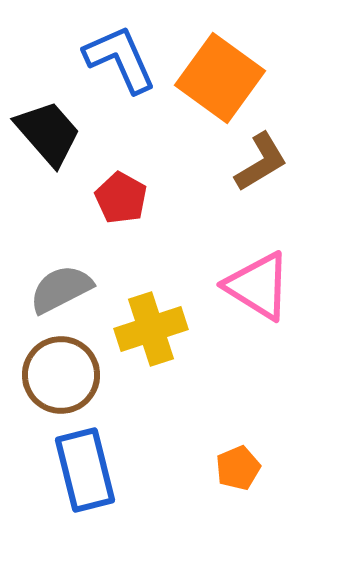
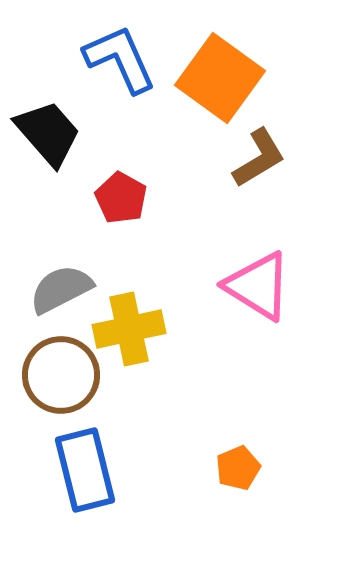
brown L-shape: moved 2 px left, 4 px up
yellow cross: moved 22 px left; rotated 6 degrees clockwise
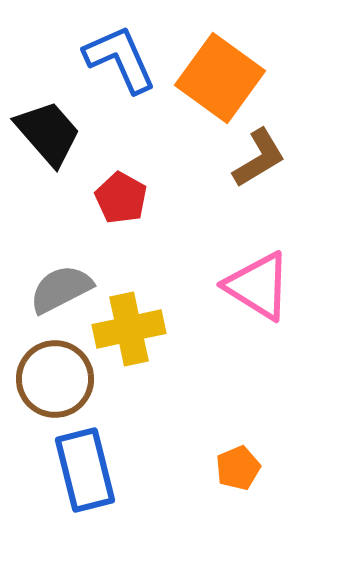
brown circle: moved 6 px left, 4 px down
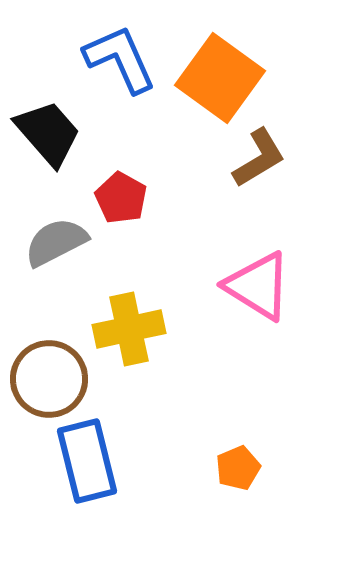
gray semicircle: moved 5 px left, 47 px up
brown circle: moved 6 px left
blue rectangle: moved 2 px right, 9 px up
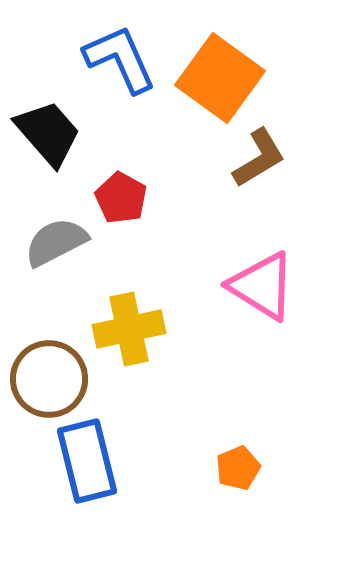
pink triangle: moved 4 px right
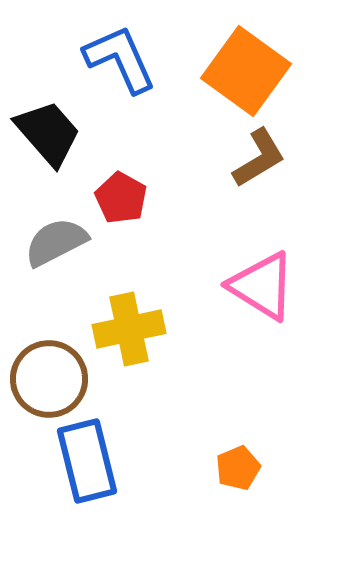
orange square: moved 26 px right, 7 px up
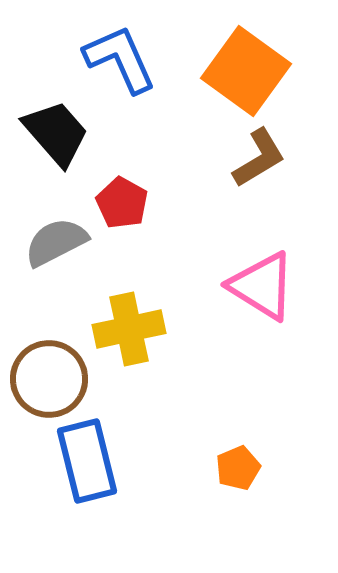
black trapezoid: moved 8 px right
red pentagon: moved 1 px right, 5 px down
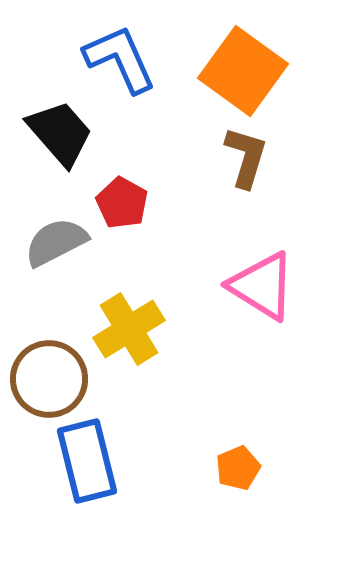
orange square: moved 3 px left
black trapezoid: moved 4 px right
brown L-shape: moved 13 px left, 1 px up; rotated 42 degrees counterclockwise
yellow cross: rotated 20 degrees counterclockwise
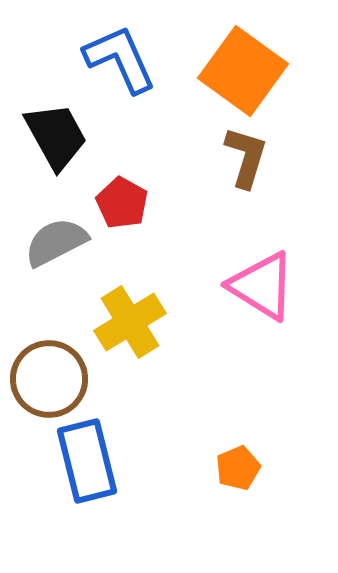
black trapezoid: moved 4 px left, 3 px down; rotated 12 degrees clockwise
yellow cross: moved 1 px right, 7 px up
